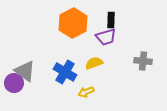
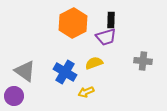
purple circle: moved 13 px down
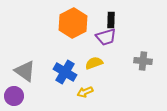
yellow arrow: moved 1 px left
